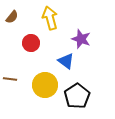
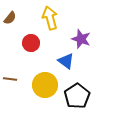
brown semicircle: moved 2 px left, 1 px down
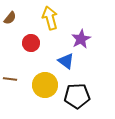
purple star: rotated 24 degrees clockwise
black pentagon: rotated 30 degrees clockwise
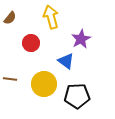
yellow arrow: moved 1 px right, 1 px up
yellow circle: moved 1 px left, 1 px up
